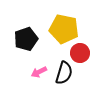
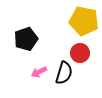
yellow pentagon: moved 20 px right, 8 px up
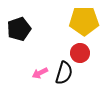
yellow pentagon: rotated 12 degrees counterclockwise
black pentagon: moved 7 px left, 10 px up
pink arrow: moved 1 px right, 1 px down
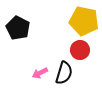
yellow pentagon: rotated 12 degrees clockwise
black pentagon: moved 1 px left, 1 px up; rotated 25 degrees counterclockwise
red circle: moved 3 px up
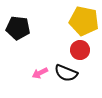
black pentagon: rotated 20 degrees counterclockwise
black semicircle: moved 2 px right; rotated 95 degrees clockwise
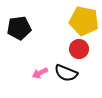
black pentagon: moved 1 px right; rotated 15 degrees counterclockwise
red circle: moved 1 px left, 1 px up
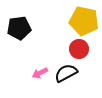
black semicircle: rotated 130 degrees clockwise
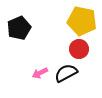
yellow pentagon: moved 2 px left
black pentagon: rotated 15 degrees counterclockwise
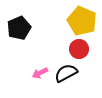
yellow pentagon: rotated 12 degrees clockwise
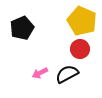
black pentagon: moved 3 px right
red circle: moved 1 px right
black semicircle: moved 1 px right, 1 px down
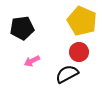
black pentagon: rotated 15 degrees clockwise
red circle: moved 1 px left, 3 px down
pink arrow: moved 8 px left, 12 px up
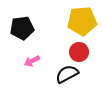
yellow pentagon: rotated 28 degrees counterclockwise
